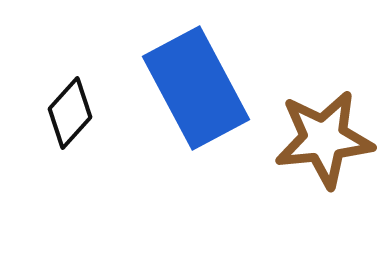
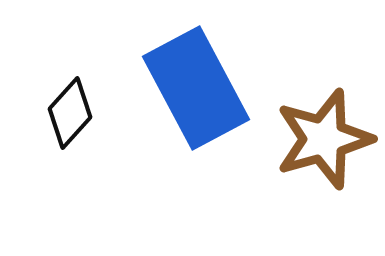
brown star: rotated 10 degrees counterclockwise
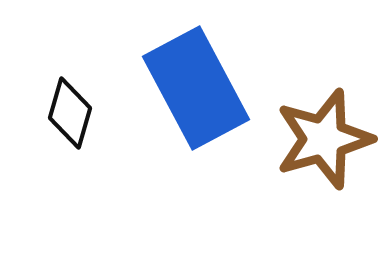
black diamond: rotated 26 degrees counterclockwise
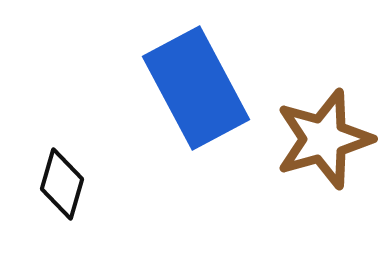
black diamond: moved 8 px left, 71 px down
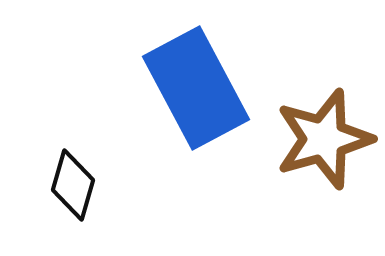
black diamond: moved 11 px right, 1 px down
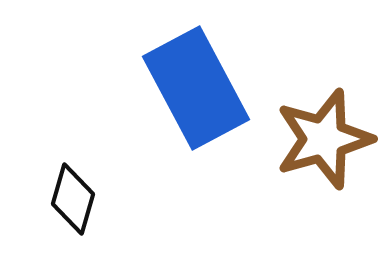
black diamond: moved 14 px down
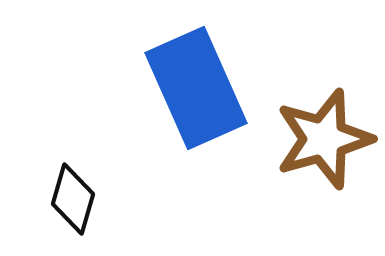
blue rectangle: rotated 4 degrees clockwise
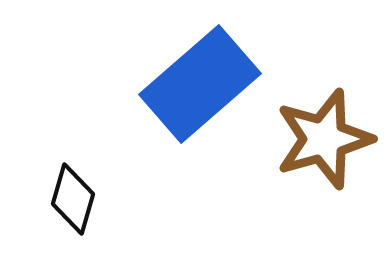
blue rectangle: moved 4 px right, 4 px up; rotated 73 degrees clockwise
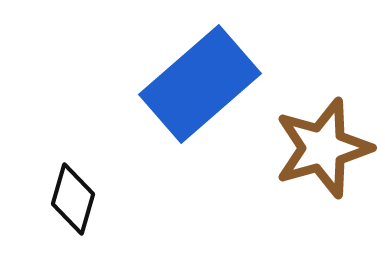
brown star: moved 1 px left, 9 px down
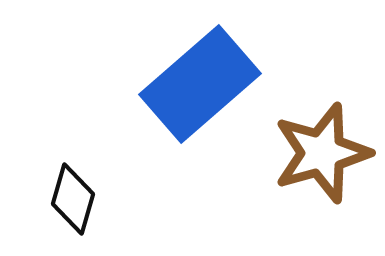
brown star: moved 1 px left, 5 px down
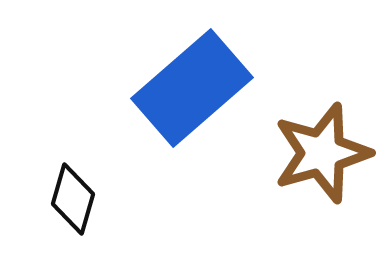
blue rectangle: moved 8 px left, 4 px down
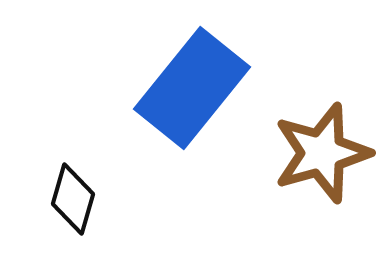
blue rectangle: rotated 10 degrees counterclockwise
